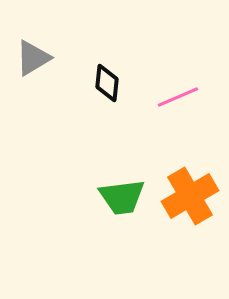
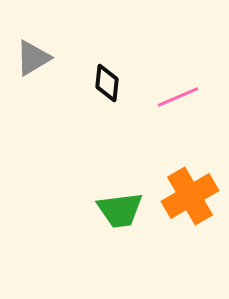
green trapezoid: moved 2 px left, 13 px down
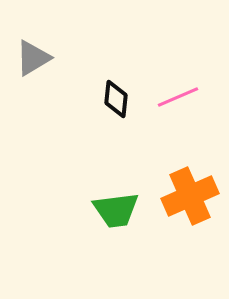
black diamond: moved 9 px right, 16 px down
orange cross: rotated 6 degrees clockwise
green trapezoid: moved 4 px left
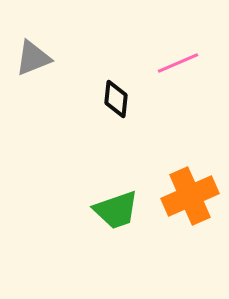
gray triangle: rotated 9 degrees clockwise
pink line: moved 34 px up
green trapezoid: rotated 12 degrees counterclockwise
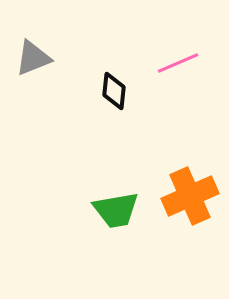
black diamond: moved 2 px left, 8 px up
green trapezoid: rotated 9 degrees clockwise
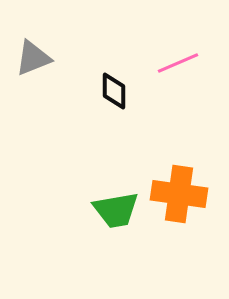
black diamond: rotated 6 degrees counterclockwise
orange cross: moved 11 px left, 2 px up; rotated 32 degrees clockwise
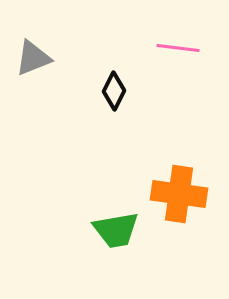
pink line: moved 15 px up; rotated 30 degrees clockwise
black diamond: rotated 27 degrees clockwise
green trapezoid: moved 20 px down
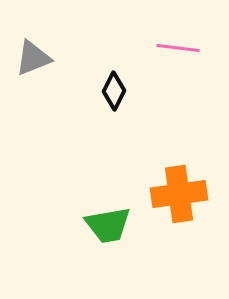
orange cross: rotated 16 degrees counterclockwise
green trapezoid: moved 8 px left, 5 px up
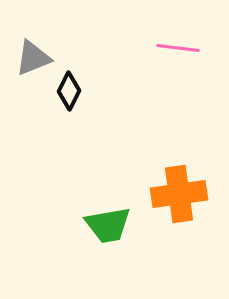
black diamond: moved 45 px left
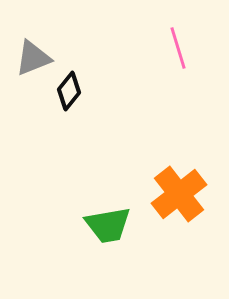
pink line: rotated 66 degrees clockwise
black diamond: rotated 12 degrees clockwise
orange cross: rotated 30 degrees counterclockwise
